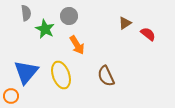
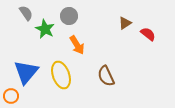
gray semicircle: rotated 28 degrees counterclockwise
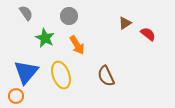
green star: moved 9 px down
orange circle: moved 5 px right
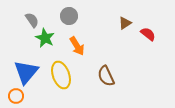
gray semicircle: moved 6 px right, 7 px down
orange arrow: moved 1 px down
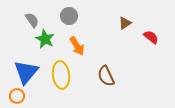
red semicircle: moved 3 px right, 3 px down
green star: moved 1 px down
yellow ellipse: rotated 12 degrees clockwise
orange circle: moved 1 px right
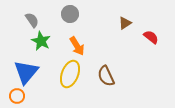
gray circle: moved 1 px right, 2 px up
green star: moved 4 px left, 2 px down
yellow ellipse: moved 9 px right, 1 px up; rotated 28 degrees clockwise
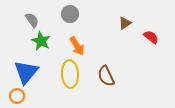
yellow ellipse: rotated 24 degrees counterclockwise
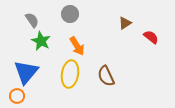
yellow ellipse: rotated 12 degrees clockwise
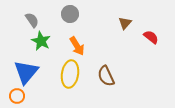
brown triangle: rotated 16 degrees counterclockwise
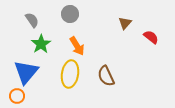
green star: moved 3 px down; rotated 12 degrees clockwise
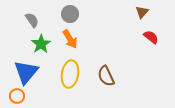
brown triangle: moved 17 px right, 11 px up
orange arrow: moved 7 px left, 7 px up
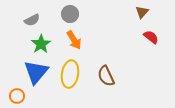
gray semicircle: rotated 98 degrees clockwise
orange arrow: moved 4 px right, 1 px down
blue triangle: moved 10 px right
